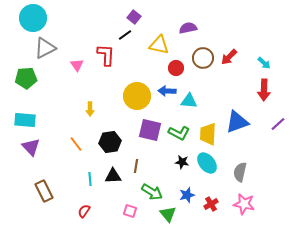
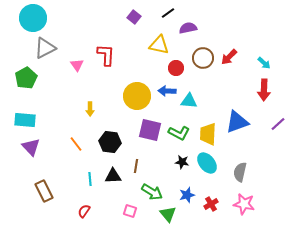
black line at (125, 35): moved 43 px right, 22 px up
green pentagon at (26, 78): rotated 25 degrees counterclockwise
black hexagon at (110, 142): rotated 15 degrees clockwise
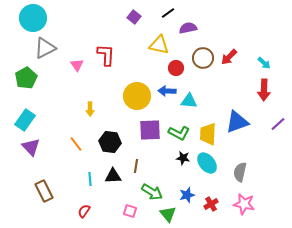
cyan rectangle at (25, 120): rotated 60 degrees counterclockwise
purple square at (150, 130): rotated 15 degrees counterclockwise
black star at (182, 162): moved 1 px right, 4 px up
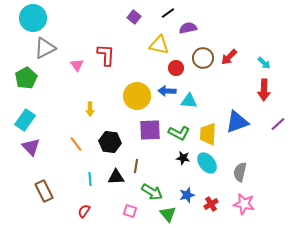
black triangle at (113, 176): moved 3 px right, 1 px down
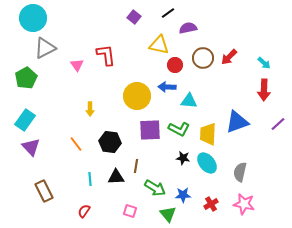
red L-shape at (106, 55): rotated 10 degrees counterclockwise
red circle at (176, 68): moved 1 px left, 3 px up
blue arrow at (167, 91): moved 4 px up
green L-shape at (179, 133): moved 4 px up
green arrow at (152, 192): moved 3 px right, 4 px up
blue star at (187, 195): moved 4 px left; rotated 14 degrees clockwise
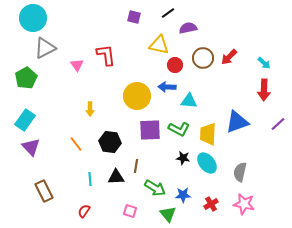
purple square at (134, 17): rotated 24 degrees counterclockwise
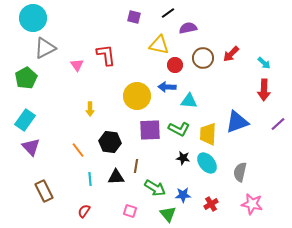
red arrow at (229, 57): moved 2 px right, 3 px up
orange line at (76, 144): moved 2 px right, 6 px down
pink star at (244, 204): moved 8 px right
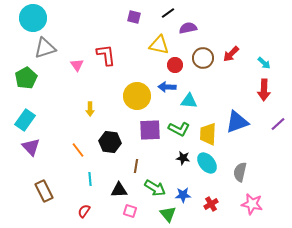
gray triangle at (45, 48): rotated 10 degrees clockwise
black triangle at (116, 177): moved 3 px right, 13 px down
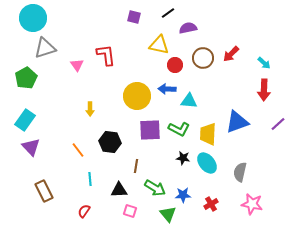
blue arrow at (167, 87): moved 2 px down
